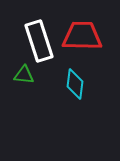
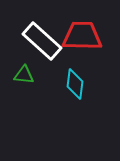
white rectangle: moved 3 px right; rotated 30 degrees counterclockwise
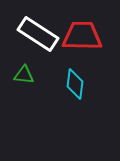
white rectangle: moved 4 px left, 7 px up; rotated 9 degrees counterclockwise
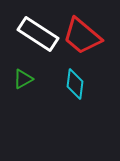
red trapezoid: rotated 141 degrees counterclockwise
green triangle: moved 1 px left, 4 px down; rotated 35 degrees counterclockwise
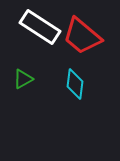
white rectangle: moved 2 px right, 7 px up
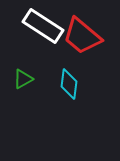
white rectangle: moved 3 px right, 1 px up
cyan diamond: moved 6 px left
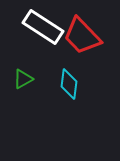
white rectangle: moved 1 px down
red trapezoid: rotated 6 degrees clockwise
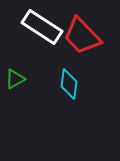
white rectangle: moved 1 px left
green triangle: moved 8 px left
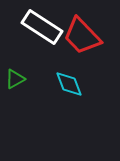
cyan diamond: rotated 28 degrees counterclockwise
